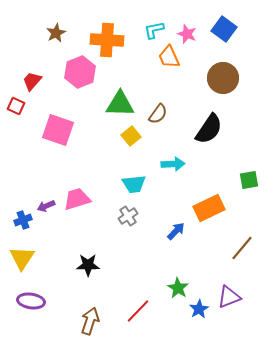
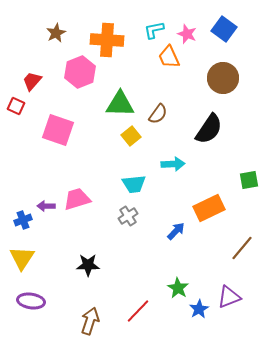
purple arrow: rotated 24 degrees clockwise
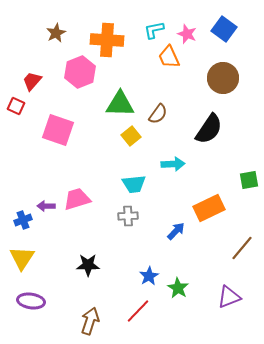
gray cross: rotated 30 degrees clockwise
blue star: moved 50 px left, 33 px up
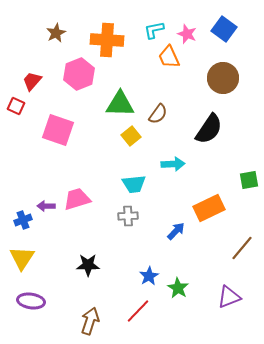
pink hexagon: moved 1 px left, 2 px down
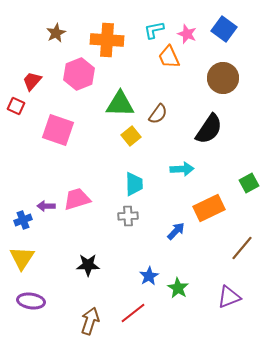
cyan arrow: moved 9 px right, 5 px down
green square: moved 3 px down; rotated 18 degrees counterclockwise
cyan trapezoid: rotated 85 degrees counterclockwise
red line: moved 5 px left, 2 px down; rotated 8 degrees clockwise
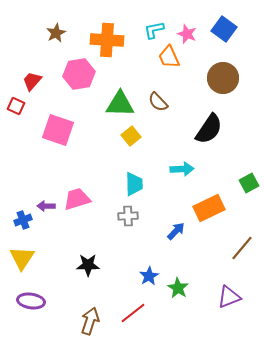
pink hexagon: rotated 12 degrees clockwise
brown semicircle: moved 12 px up; rotated 100 degrees clockwise
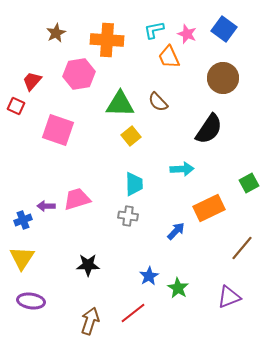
gray cross: rotated 12 degrees clockwise
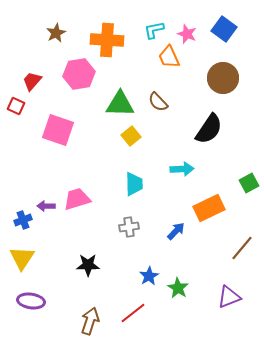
gray cross: moved 1 px right, 11 px down; rotated 18 degrees counterclockwise
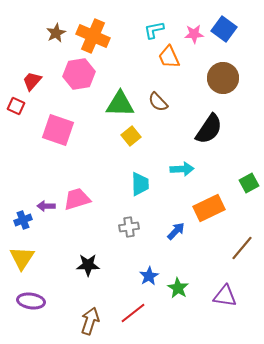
pink star: moved 7 px right; rotated 24 degrees counterclockwise
orange cross: moved 14 px left, 4 px up; rotated 20 degrees clockwise
cyan trapezoid: moved 6 px right
purple triangle: moved 4 px left, 1 px up; rotated 30 degrees clockwise
